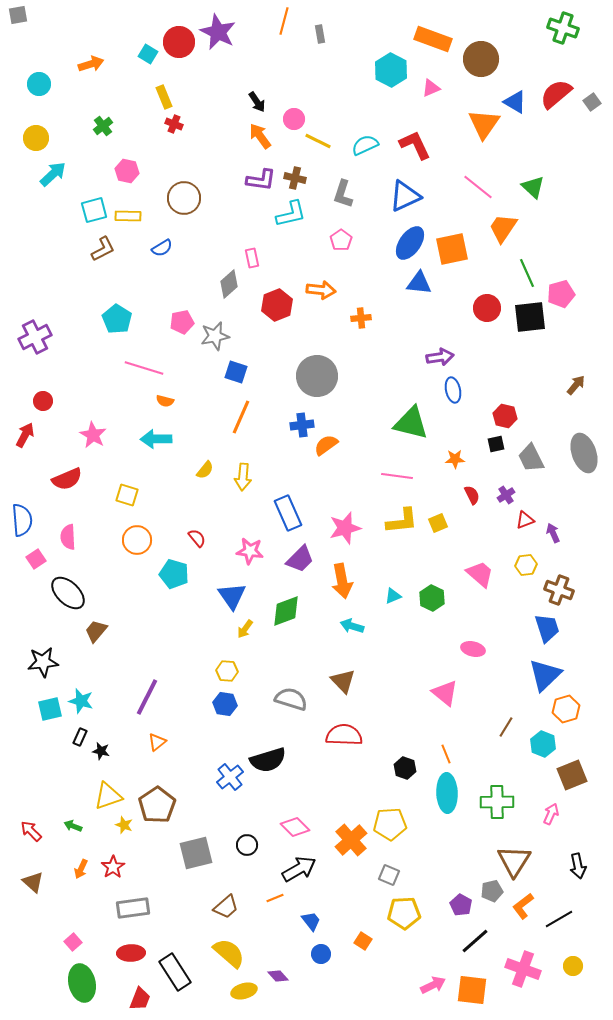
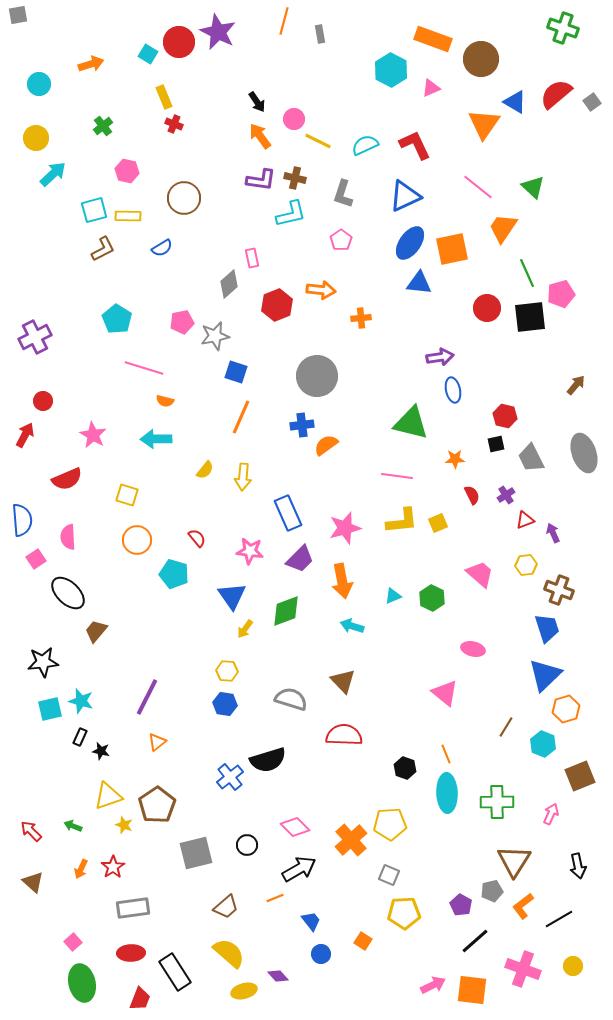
brown square at (572, 775): moved 8 px right, 1 px down
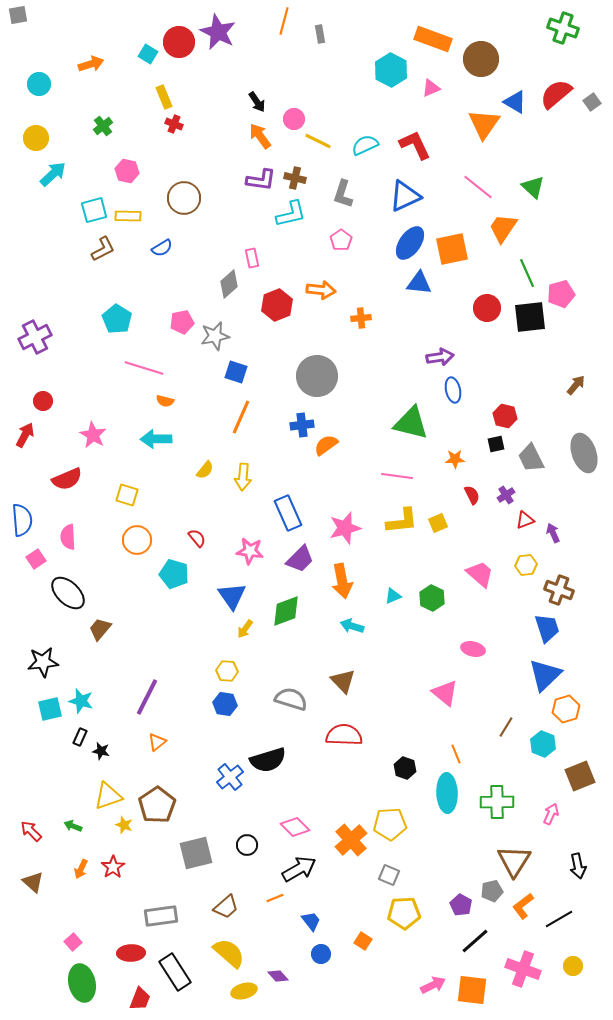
brown trapezoid at (96, 631): moved 4 px right, 2 px up
orange line at (446, 754): moved 10 px right
gray rectangle at (133, 908): moved 28 px right, 8 px down
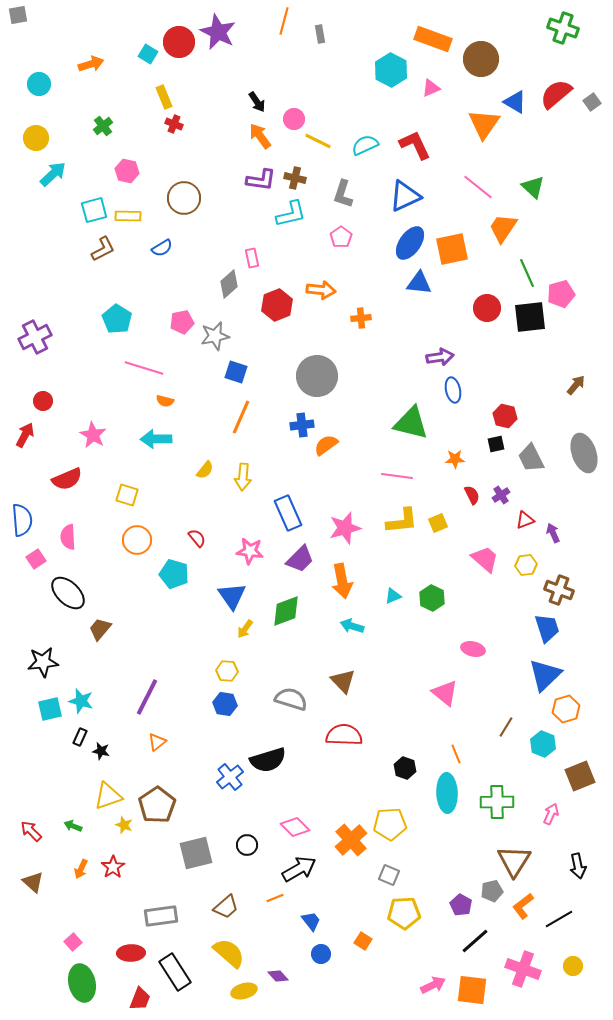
pink pentagon at (341, 240): moved 3 px up
purple cross at (506, 495): moved 5 px left
pink trapezoid at (480, 574): moved 5 px right, 15 px up
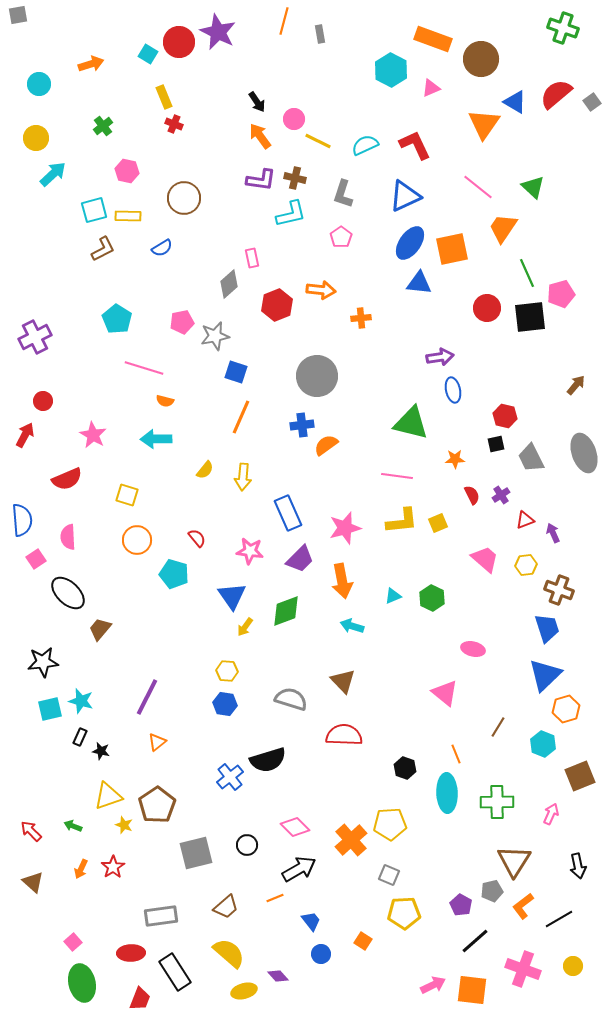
yellow arrow at (245, 629): moved 2 px up
brown line at (506, 727): moved 8 px left
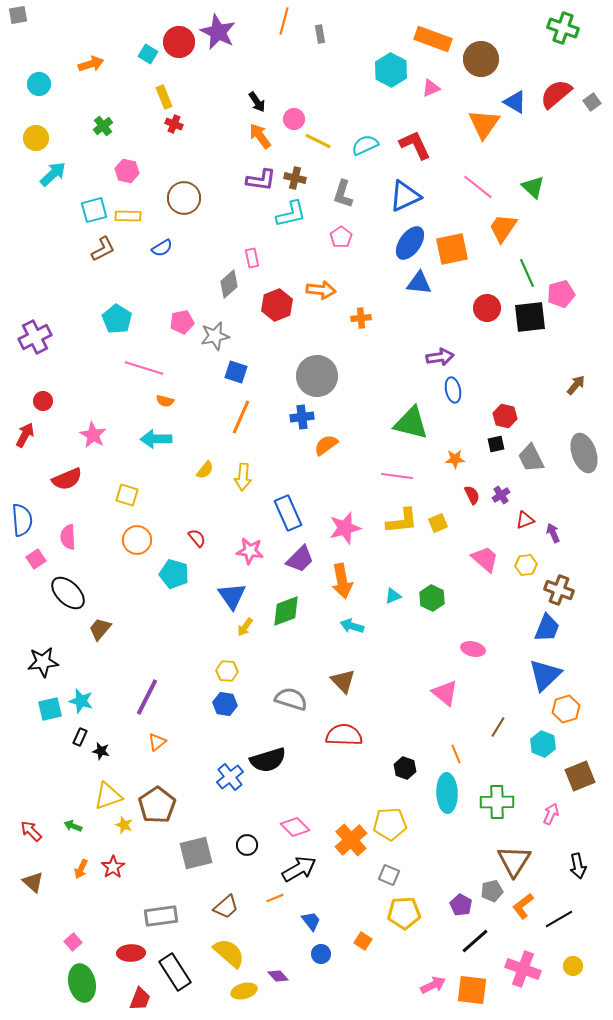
blue cross at (302, 425): moved 8 px up
blue trapezoid at (547, 628): rotated 40 degrees clockwise
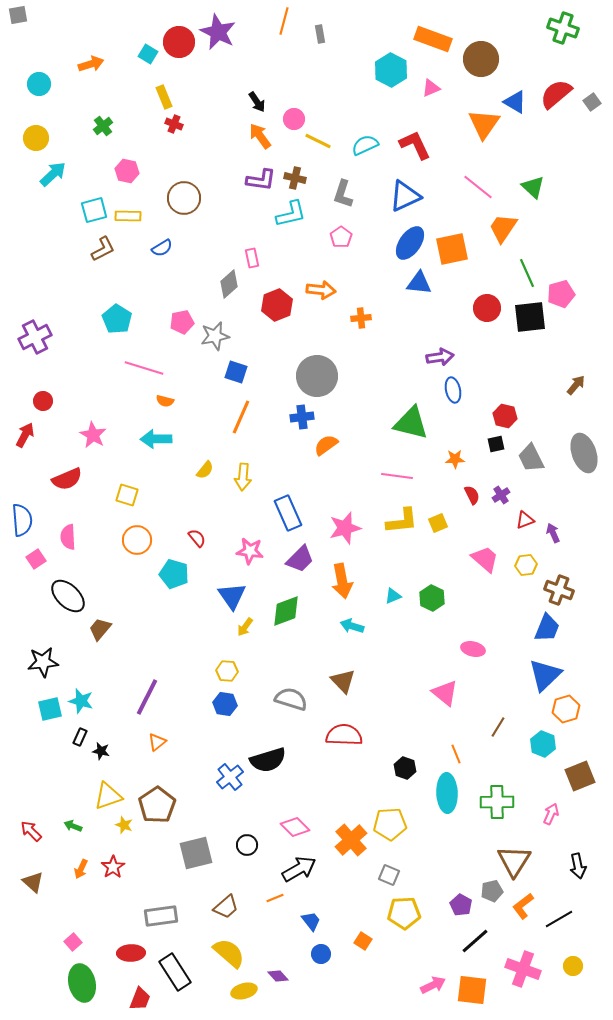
black ellipse at (68, 593): moved 3 px down
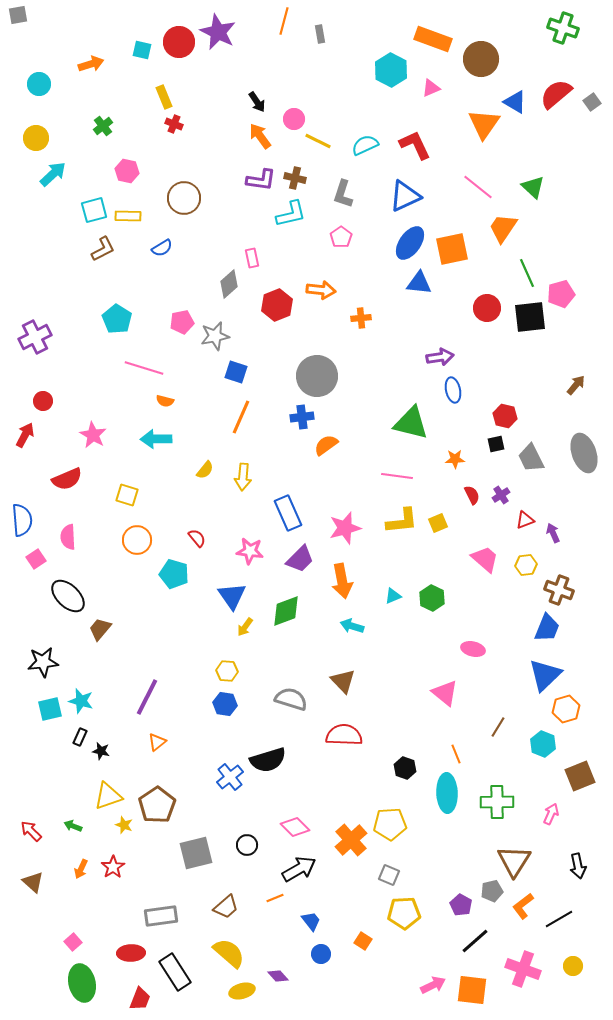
cyan square at (148, 54): moved 6 px left, 4 px up; rotated 18 degrees counterclockwise
yellow ellipse at (244, 991): moved 2 px left
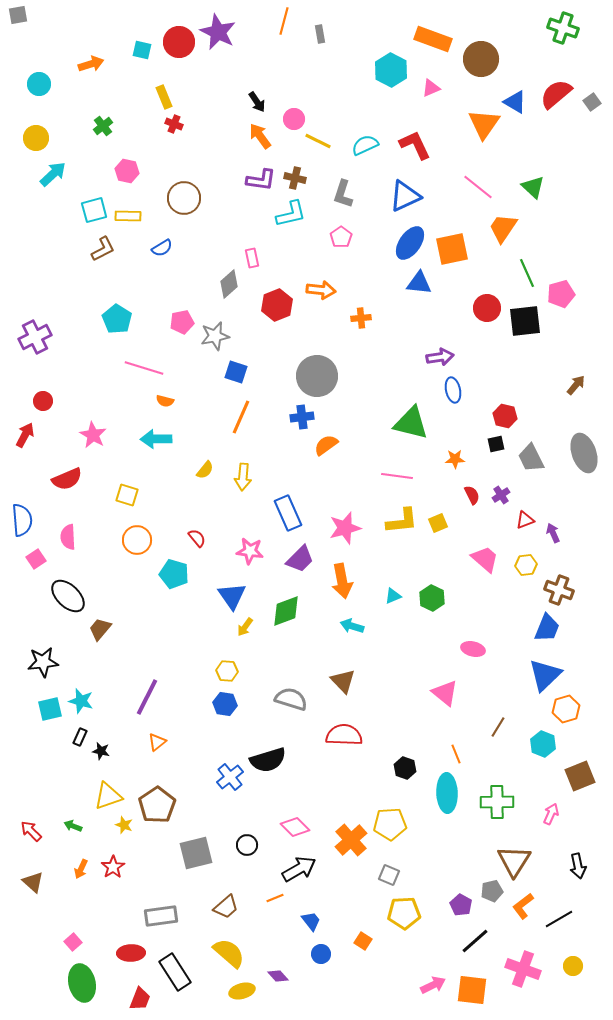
black square at (530, 317): moved 5 px left, 4 px down
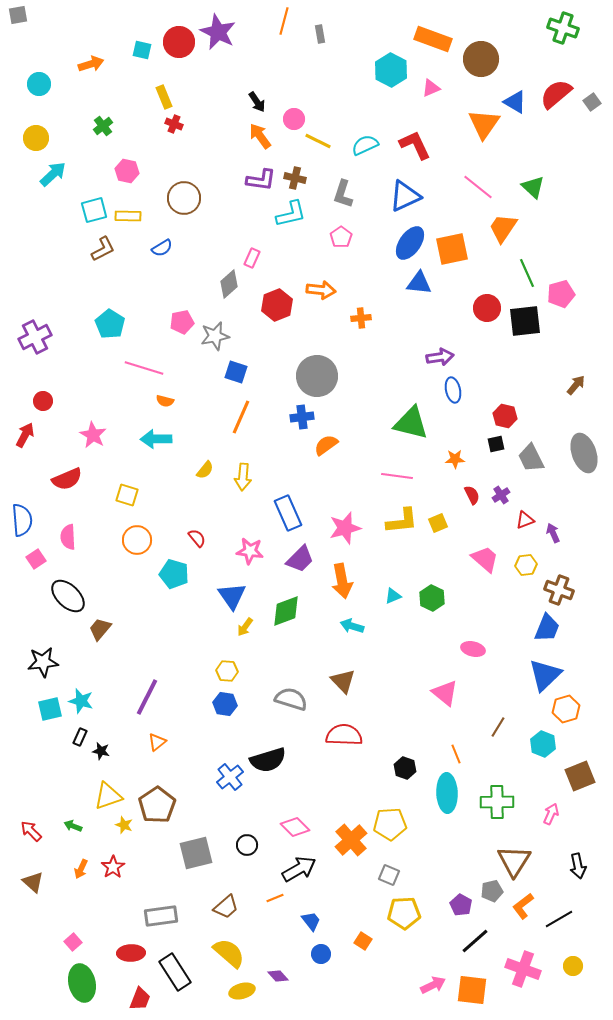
pink rectangle at (252, 258): rotated 36 degrees clockwise
cyan pentagon at (117, 319): moved 7 px left, 5 px down
